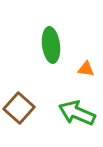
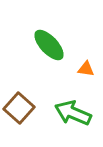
green ellipse: moved 2 px left; rotated 36 degrees counterclockwise
green arrow: moved 4 px left
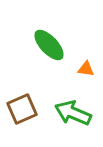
brown square: moved 3 px right, 1 px down; rotated 24 degrees clockwise
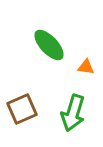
orange triangle: moved 2 px up
green arrow: rotated 96 degrees counterclockwise
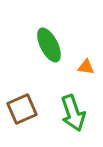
green ellipse: rotated 16 degrees clockwise
green arrow: rotated 36 degrees counterclockwise
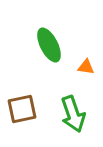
brown square: rotated 12 degrees clockwise
green arrow: moved 1 px down
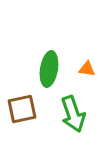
green ellipse: moved 24 px down; rotated 36 degrees clockwise
orange triangle: moved 1 px right, 2 px down
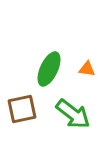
green ellipse: rotated 16 degrees clockwise
green arrow: rotated 33 degrees counterclockwise
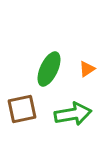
orange triangle: rotated 42 degrees counterclockwise
green arrow: rotated 48 degrees counterclockwise
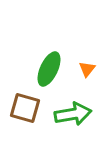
orange triangle: rotated 18 degrees counterclockwise
brown square: moved 3 px right, 1 px up; rotated 28 degrees clockwise
